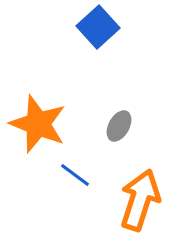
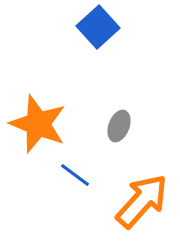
gray ellipse: rotated 8 degrees counterclockwise
orange arrow: moved 2 px right, 1 px down; rotated 24 degrees clockwise
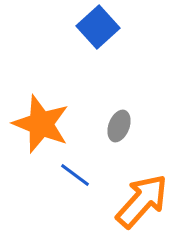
orange star: moved 3 px right
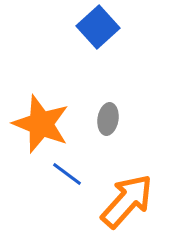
gray ellipse: moved 11 px left, 7 px up; rotated 12 degrees counterclockwise
blue line: moved 8 px left, 1 px up
orange arrow: moved 15 px left
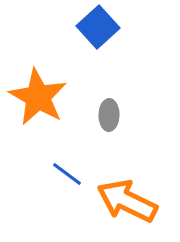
gray ellipse: moved 1 px right, 4 px up; rotated 8 degrees counterclockwise
orange star: moved 3 px left, 27 px up; rotated 8 degrees clockwise
orange arrow: rotated 106 degrees counterclockwise
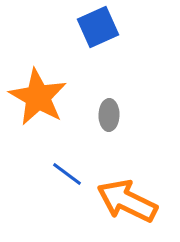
blue square: rotated 18 degrees clockwise
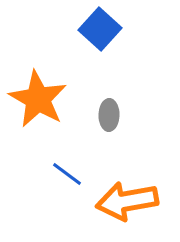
blue square: moved 2 px right, 2 px down; rotated 24 degrees counterclockwise
orange star: moved 2 px down
orange arrow: rotated 36 degrees counterclockwise
